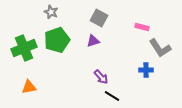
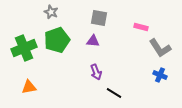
gray square: rotated 18 degrees counterclockwise
pink rectangle: moved 1 px left
purple triangle: rotated 24 degrees clockwise
blue cross: moved 14 px right, 5 px down; rotated 24 degrees clockwise
purple arrow: moved 5 px left, 5 px up; rotated 21 degrees clockwise
black line: moved 2 px right, 3 px up
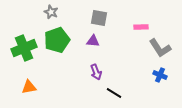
pink rectangle: rotated 16 degrees counterclockwise
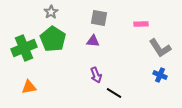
gray star: rotated 16 degrees clockwise
pink rectangle: moved 3 px up
green pentagon: moved 4 px left, 1 px up; rotated 20 degrees counterclockwise
purple arrow: moved 3 px down
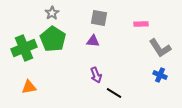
gray star: moved 1 px right, 1 px down
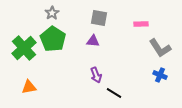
green cross: rotated 20 degrees counterclockwise
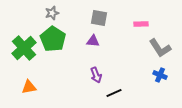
gray star: rotated 16 degrees clockwise
black line: rotated 56 degrees counterclockwise
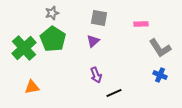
purple triangle: rotated 48 degrees counterclockwise
orange triangle: moved 3 px right
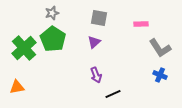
purple triangle: moved 1 px right, 1 px down
orange triangle: moved 15 px left
black line: moved 1 px left, 1 px down
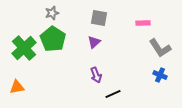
pink rectangle: moved 2 px right, 1 px up
